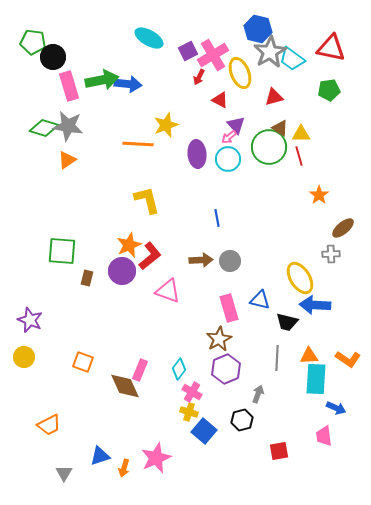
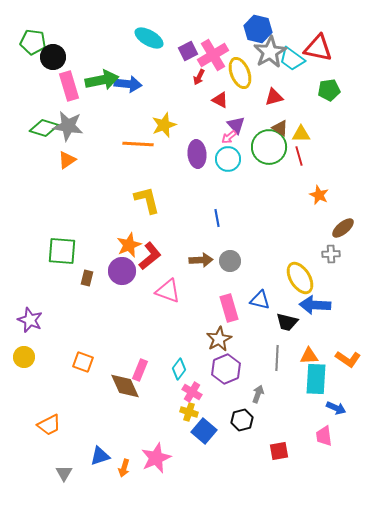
red triangle at (331, 48): moved 13 px left
yellow star at (166, 125): moved 2 px left
orange star at (319, 195): rotated 12 degrees counterclockwise
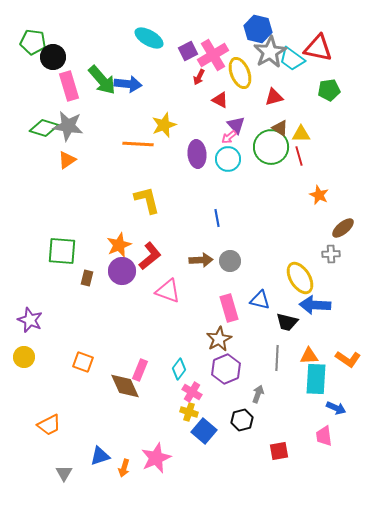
green arrow at (102, 80): rotated 60 degrees clockwise
green circle at (269, 147): moved 2 px right
orange star at (129, 245): moved 10 px left
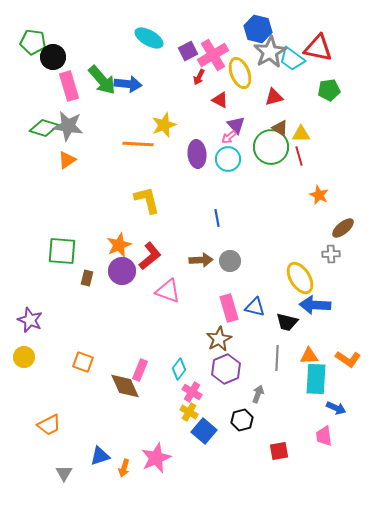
blue triangle at (260, 300): moved 5 px left, 7 px down
yellow cross at (189, 412): rotated 12 degrees clockwise
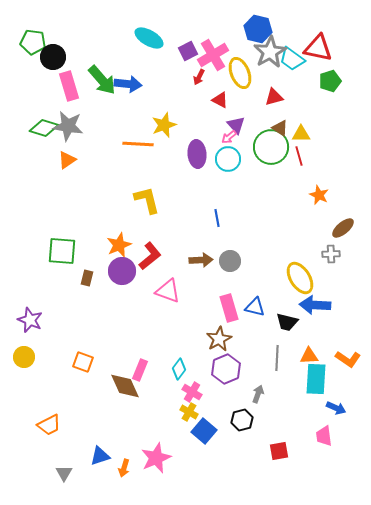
green pentagon at (329, 90): moved 1 px right, 9 px up; rotated 10 degrees counterclockwise
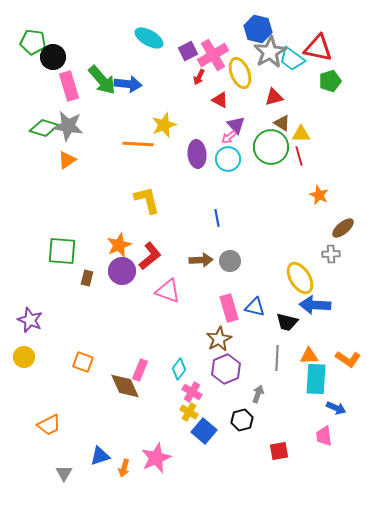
brown triangle at (280, 128): moved 2 px right, 5 px up
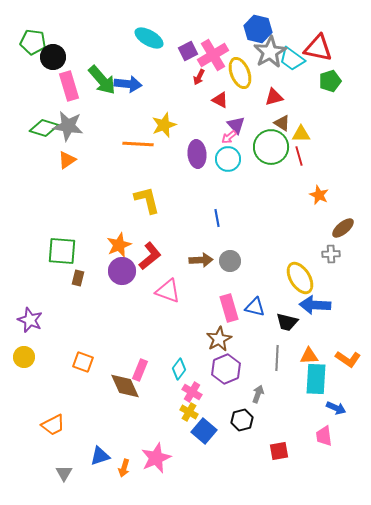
brown rectangle at (87, 278): moved 9 px left
orange trapezoid at (49, 425): moved 4 px right
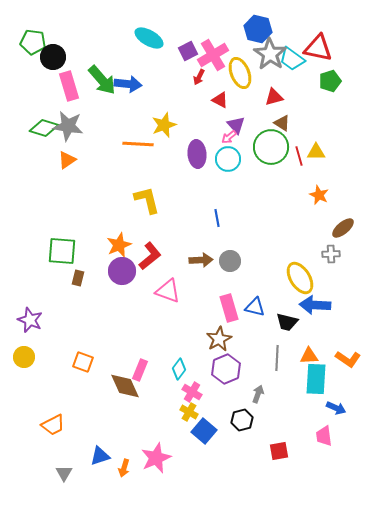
gray star at (270, 52): moved 2 px down; rotated 8 degrees counterclockwise
yellow triangle at (301, 134): moved 15 px right, 18 px down
